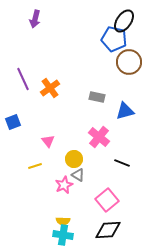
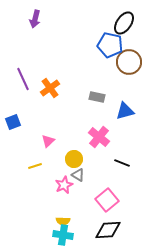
black ellipse: moved 2 px down
blue pentagon: moved 4 px left, 6 px down
pink triangle: rotated 24 degrees clockwise
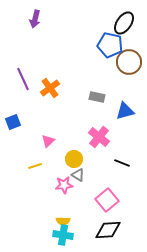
pink star: rotated 18 degrees clockwise
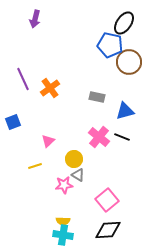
black line: moved 26 px up
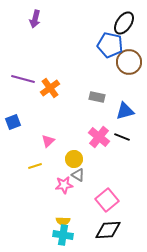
purple line: rotated 50 degrees counterclockwise
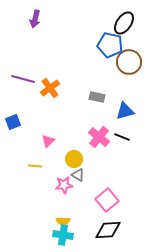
yellow line: rotated 24 degrees clockwise
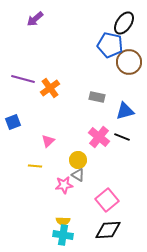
purple arrow: rotated 36 degrees clockwise
yellow circle: moved 4 px right, 1 px down
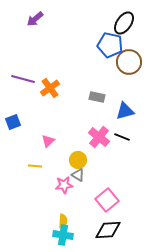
yellow semicircle: rotated 88 degrees counterclockwise
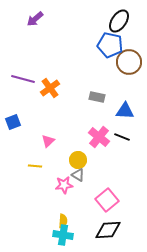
black ellipse: moved 5 px left, 2 px up
blue triangle: rotated 18 degrees clockwise
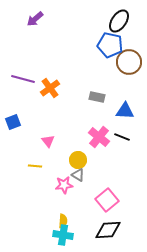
pink triangle: rotated 24 degrees counterclockwise
